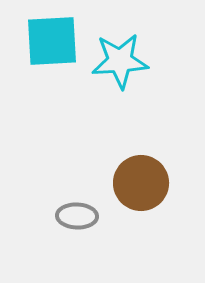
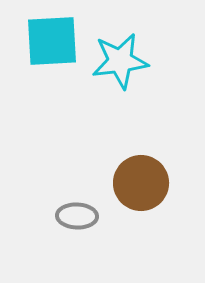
cyan star: rotated 4 degrees counterclockwise
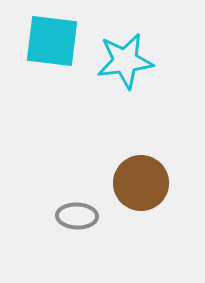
cyan square: rotated 10 degrees clockwise
cyan star: moved 5 px right
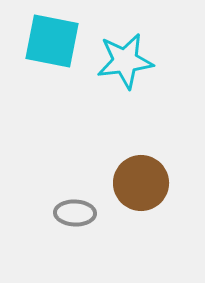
cyan square: rotated 4 degrees clockwise
gray ellipse: moved 2 px left, 3 px up
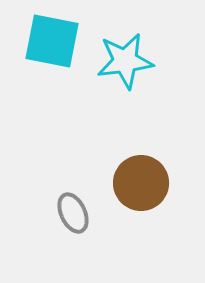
gray ellipse: moved 2 px left; rotated 63 degrees clockwise
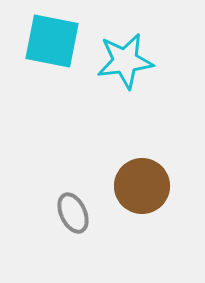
brown circle: moved 1 px right, 3 px down
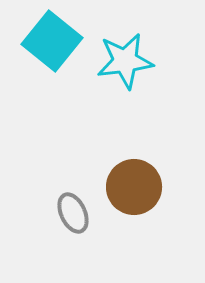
cyan square: rotated 28 degrees clockwise
brown circle: moved 8 px left, 1 px down
